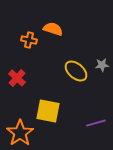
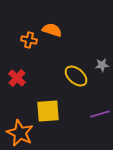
orange semicircle: moved 1 px left, 1 px down
yellow ellipse: moved 5 px down
yellow square: rotated 15 degrees counterclockwise
purple line: moved 4 px right, 9 px up
orange star: rotated 12 degrees counterclockwise
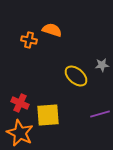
red cross: moved 3 px right, 25 px down; rotated 18 degrees counterclockwise
yellow square: moved 4 px down
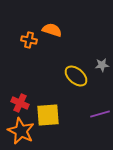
orange star: moved 1 px right, 2 px up
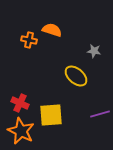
gray star: moved 8 px left, 14 px up; rotated 16 degrees clockwise
yellow square: moved 3 px right
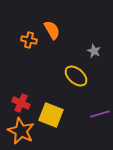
orange semicircle: rotated 42 degrees clockwise
gray star: rotated 16 degrees clockwise
red cross: moved 1 px right
yellow square: rotated 25 degrees clockwise
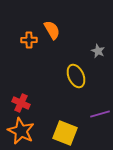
orange cross: rotated 14 degrees counterclockwise
gray star: moved 4 px right
yellow ellipse: rotated 25 degrees clockwise
yellow square: moved 14 px right, 18 px down
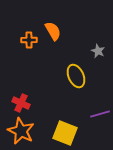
orange semicircle: moved 1 px right, 1 px down
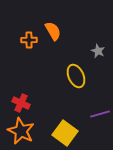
yellow square: rotated 15 degrees clockwise
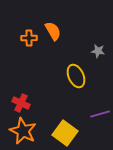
orange cross: moved 2 px up
gray star: rotated 16 degrees counterclockwise
orange star: moved 2 px right
